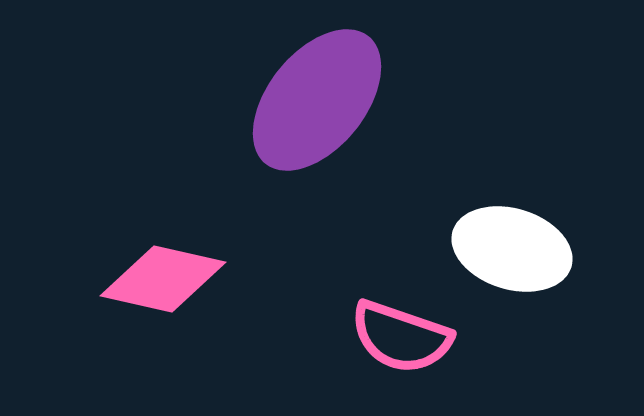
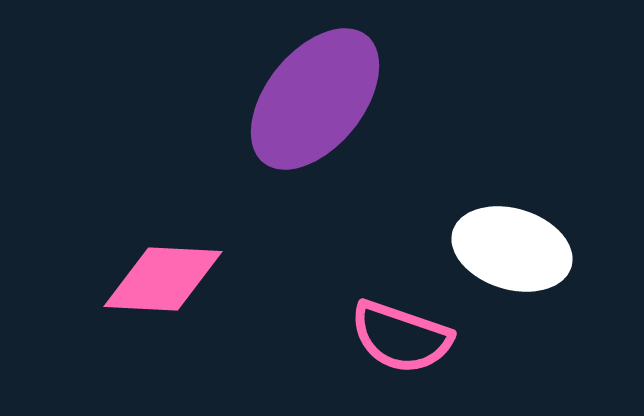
purple ellipse: moved 2 px left, 1 px up
pink diamond: rotated 10 degrees counterclockwise
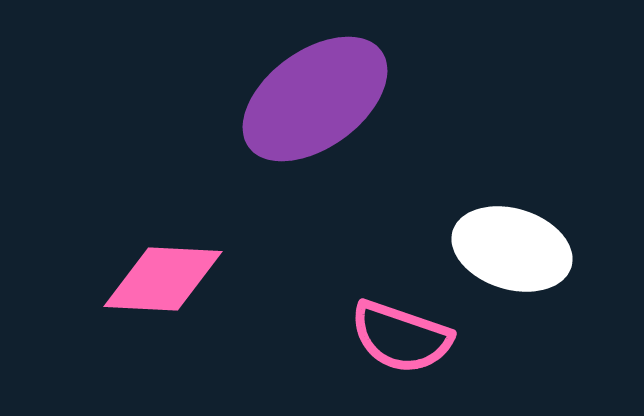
purple ellipse: rotated 15 degrees clockwise
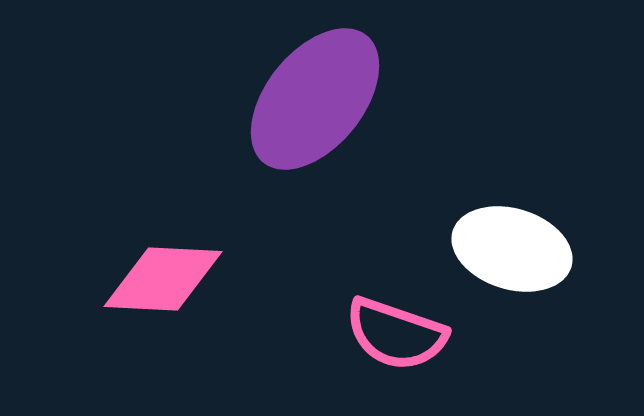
purple ellipse: rotated 15 degrees counterclockwise
pink semicircle: moved 5 px left, 3 px up
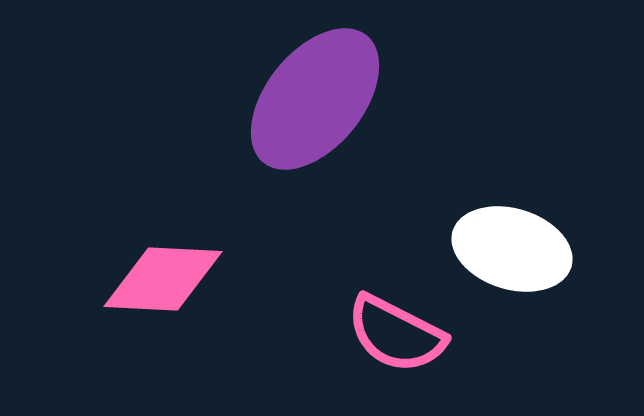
pink semicircle: rotated 8 degrees clockwise
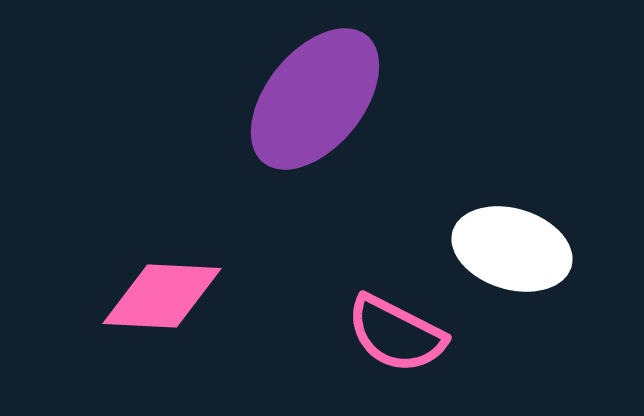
pink diamond: moved 1 px left, 17 px down
